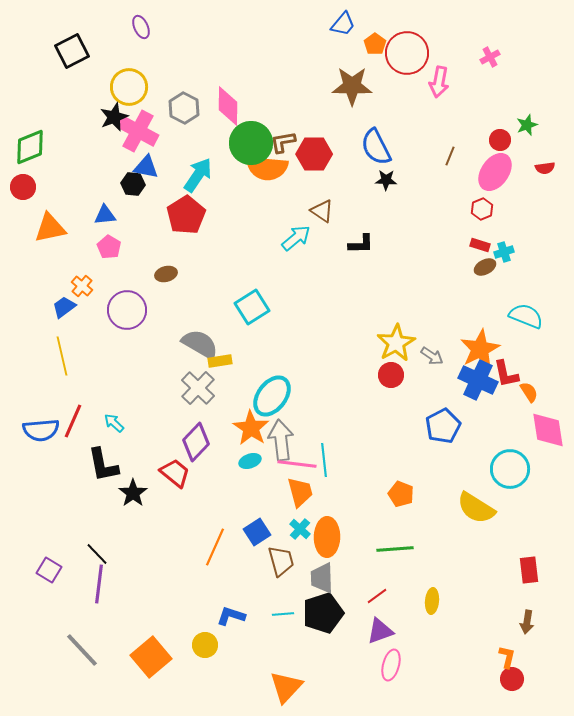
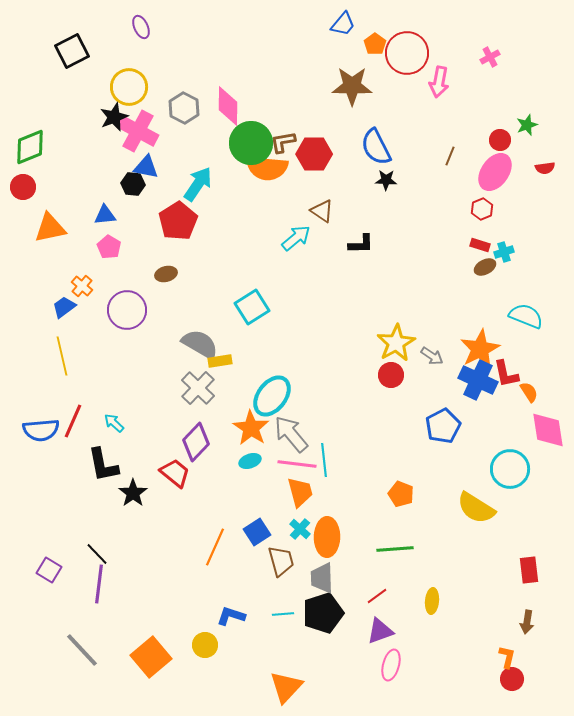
cyan arrow at (198, 175): moved 9 px down
red pentagon at (186, 215): moved 8 px left, 6 px down
gray arrow at (281, 440): moved 10 px right, 6 px up; rotated 33 degrees counterclockwise
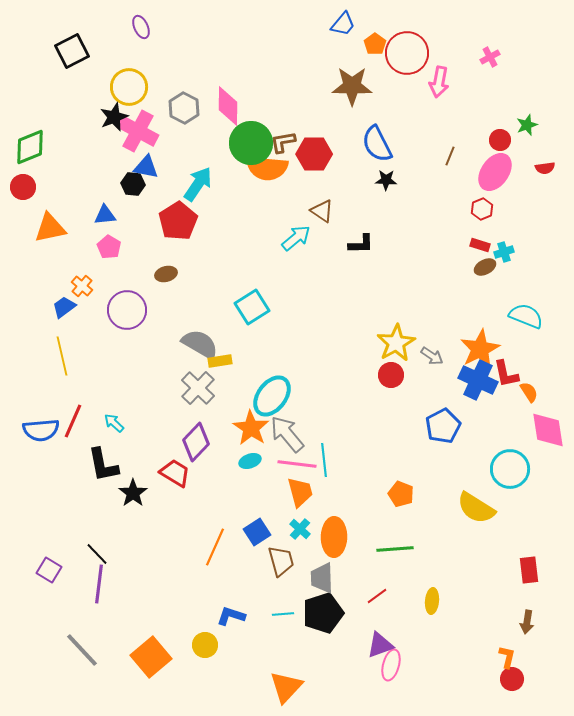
blue semicircle at (376, 147): moved 1 px right, 3 px up
gray arrow at (291, 434): moved 4 px left
red trapezoid at (175, 473): rotated 8 degrees counterclockwise
orange ellipse at (327, 537): moved 7 px right
purple triangle at (380, 631): moved 14 px down
